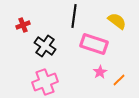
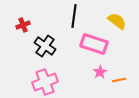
orange line: rotated 32 degrees clockwise
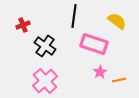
pink cross: moved 1 px up; rotated 20 degrees counterclockwise
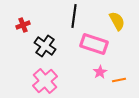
yellow semicircle: rotated 24 degrees clockwise
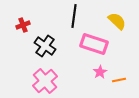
yellow semicircle: rotated 18 degrees counterclockwise
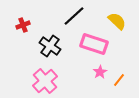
black line: rotated 40 degrees clockwise
black cross: moved 5 px right
orange line: rotated 40 degrees counterclockwise
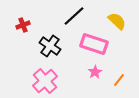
pink star: moved 5 px left
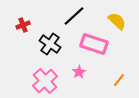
black cross: moved 2 px up
pink star: moved 16 px left
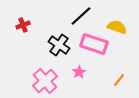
black line: moved 7 px right
yellow semicircle: moved 6 px down; rotated 24 degrees counterclockwise
black cross: moved 9 px right, 1 px down
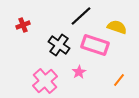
pink rectangle: moved 1 px right, 1 px down
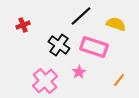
yellow semicircle: moved 1 px left, 3 px up
pink rectangle: moved 1 px left, 2 px down
